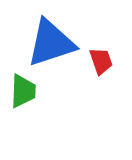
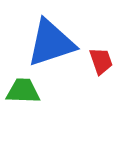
green trapezoid: rotated 90 degrees counterclockwise
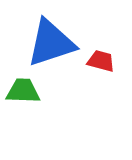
red trapezoid: rotated 56 degrees counterclockwise
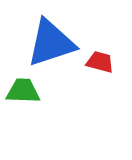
red trapezoid: moved 1 px left, 1 px down
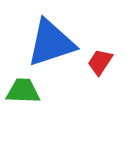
red trapezoid: rotated 72 degrees counterclockwise
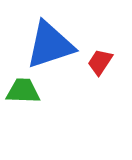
blue triangle: moved 1 px left, 2 px down
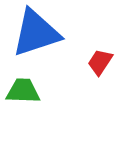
blue triangle: moved 14 px left, 12 px up
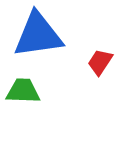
blue triangle: moved 2 px right, 2 px down; rotated 10 degrees clockwise
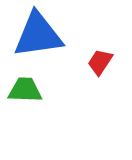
green trapezoid: moved 2 px right, 1 px up
